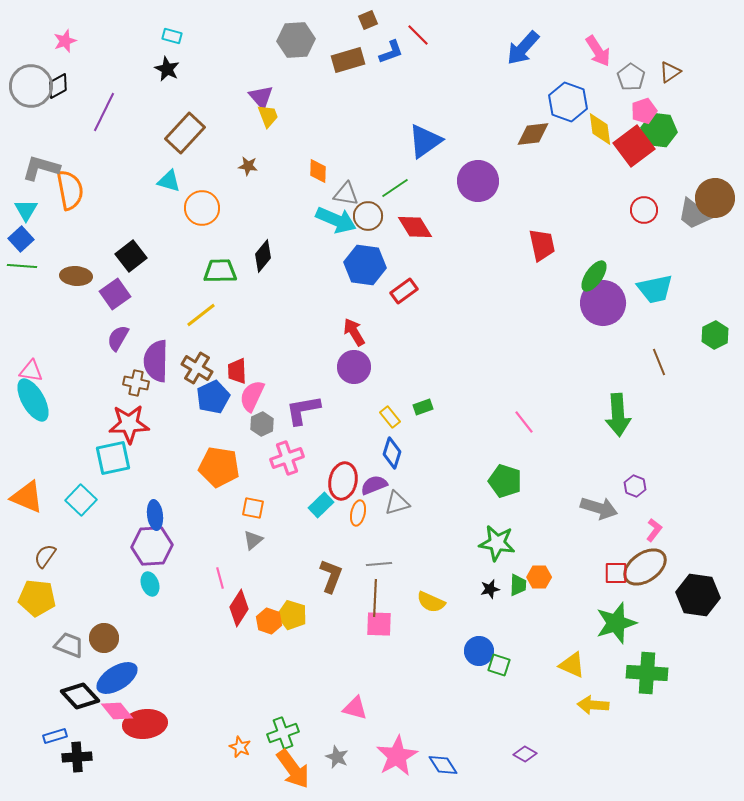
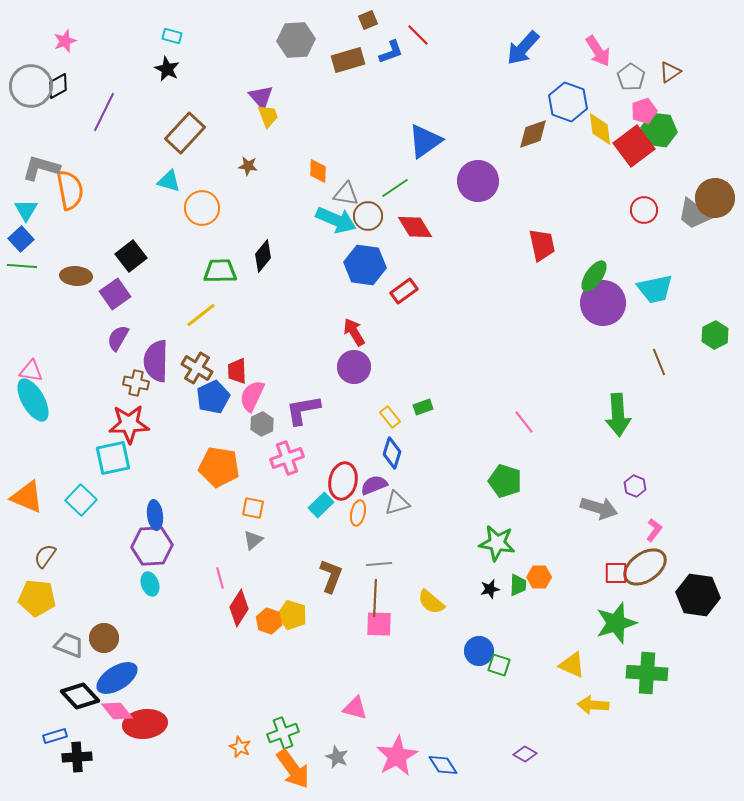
brown diamond at (533, 134): rotated 12 degrees counterclockwise
yellow semicircle at (431, 602): rotated 16 degrees clockwise
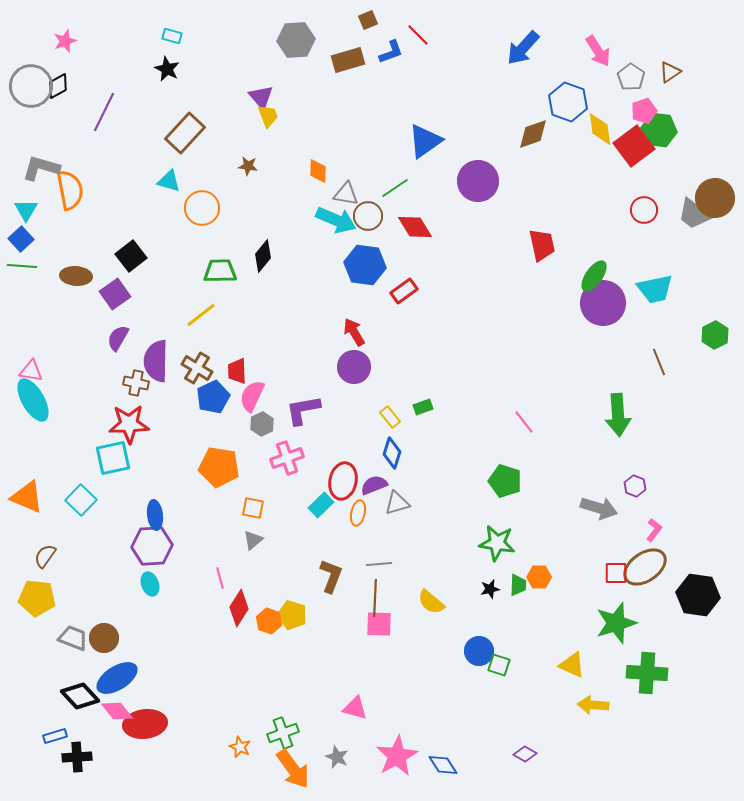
gray trapezoid at (69, 645): moved 4 px right, 7 px up
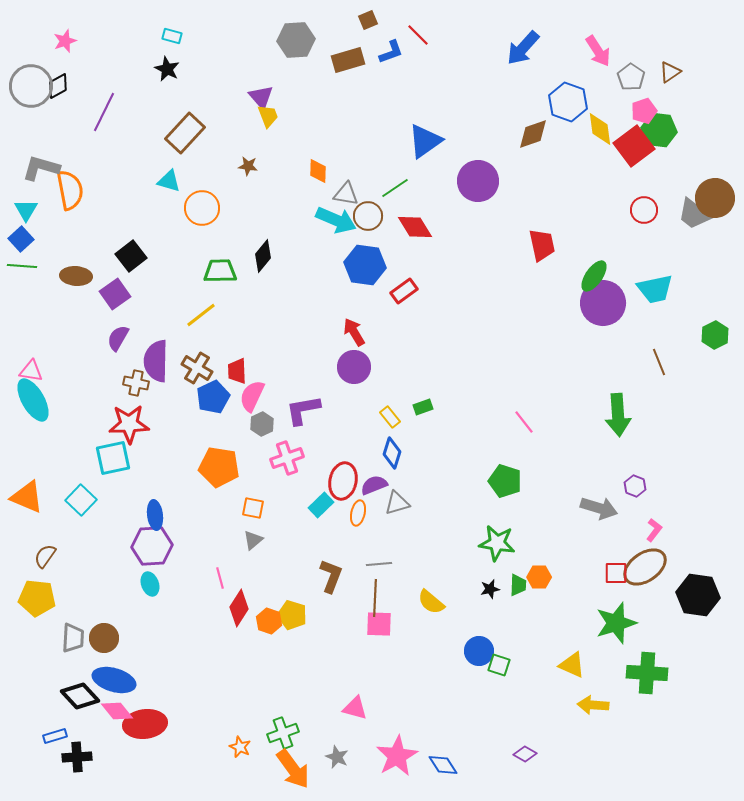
gray trapezoid at (73, 638): rotated 72 degrees clockwise
blue ellipse at (117, 678): moved 3 px left, 2 px down; rotated 48 degrees clockwise
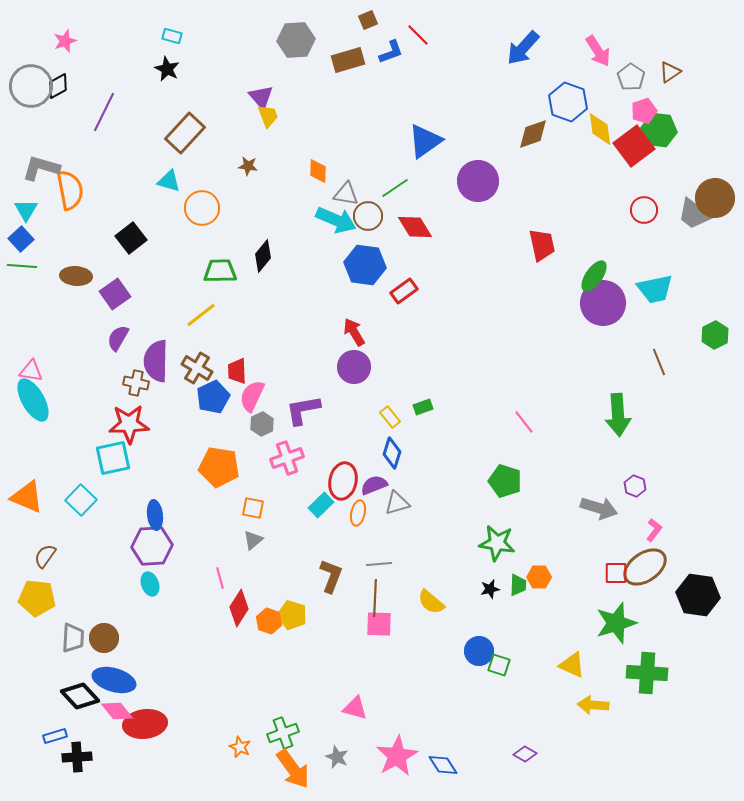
black square at (131, 256): moved 18 px up
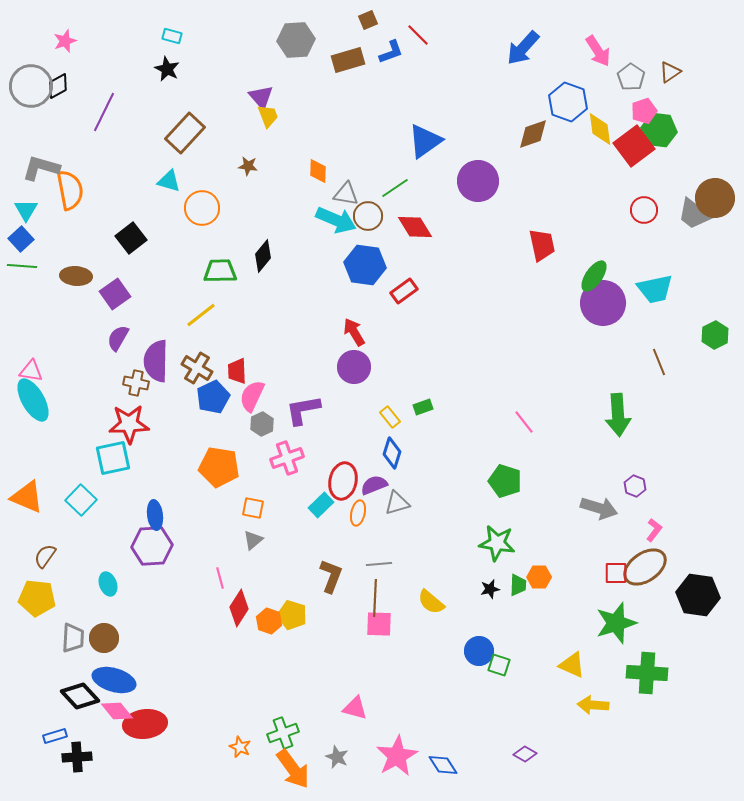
cyan ellipse at (150, 584): moved 42 px left
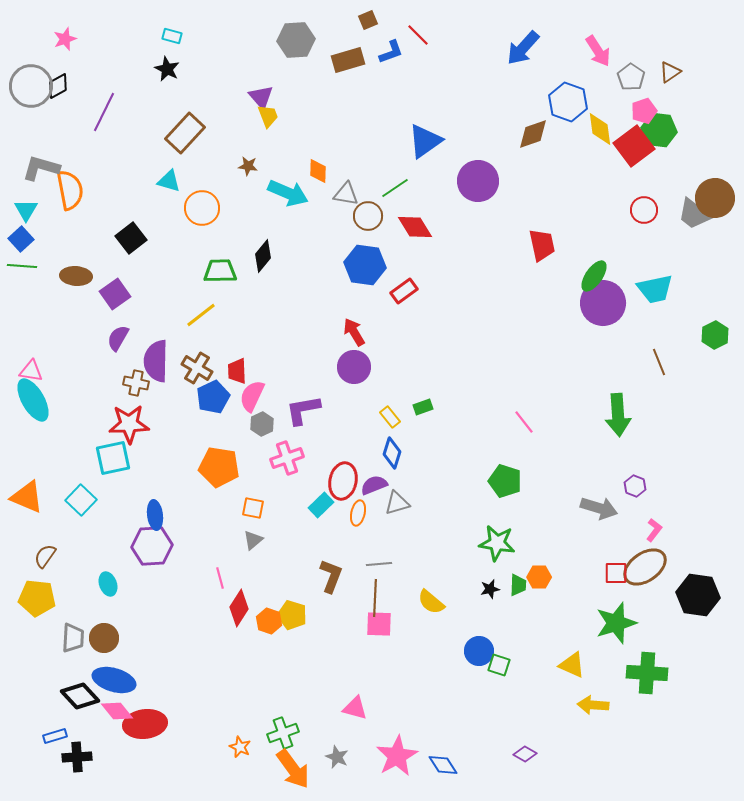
pink star at (65, 41): moved 2 px up
cyan arrow at (336, 220): moved 48 px left, 27 px up
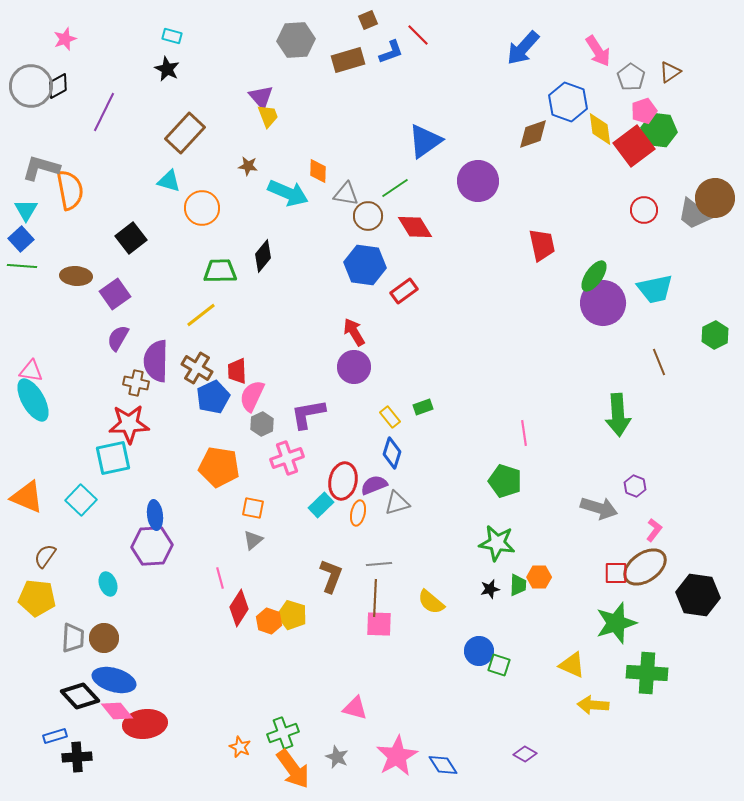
purple L-shape at (303, 410): moved 5 px right, 4 px down
pink line at (524, 422): moved 11 px down; rotated 30 degrees clockwise
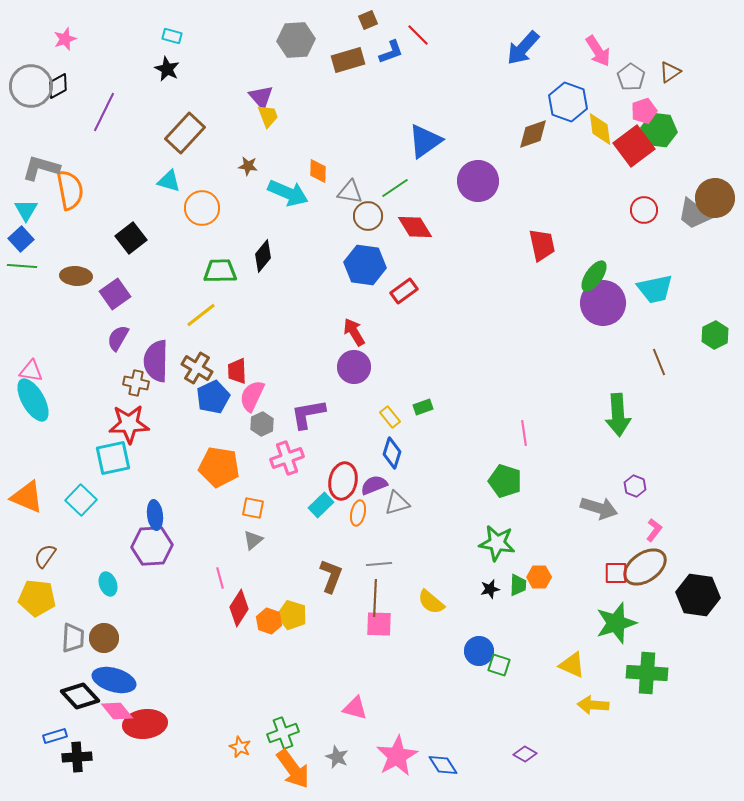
gray triangle at (346, 194): moved 4 px right, 2 px up
